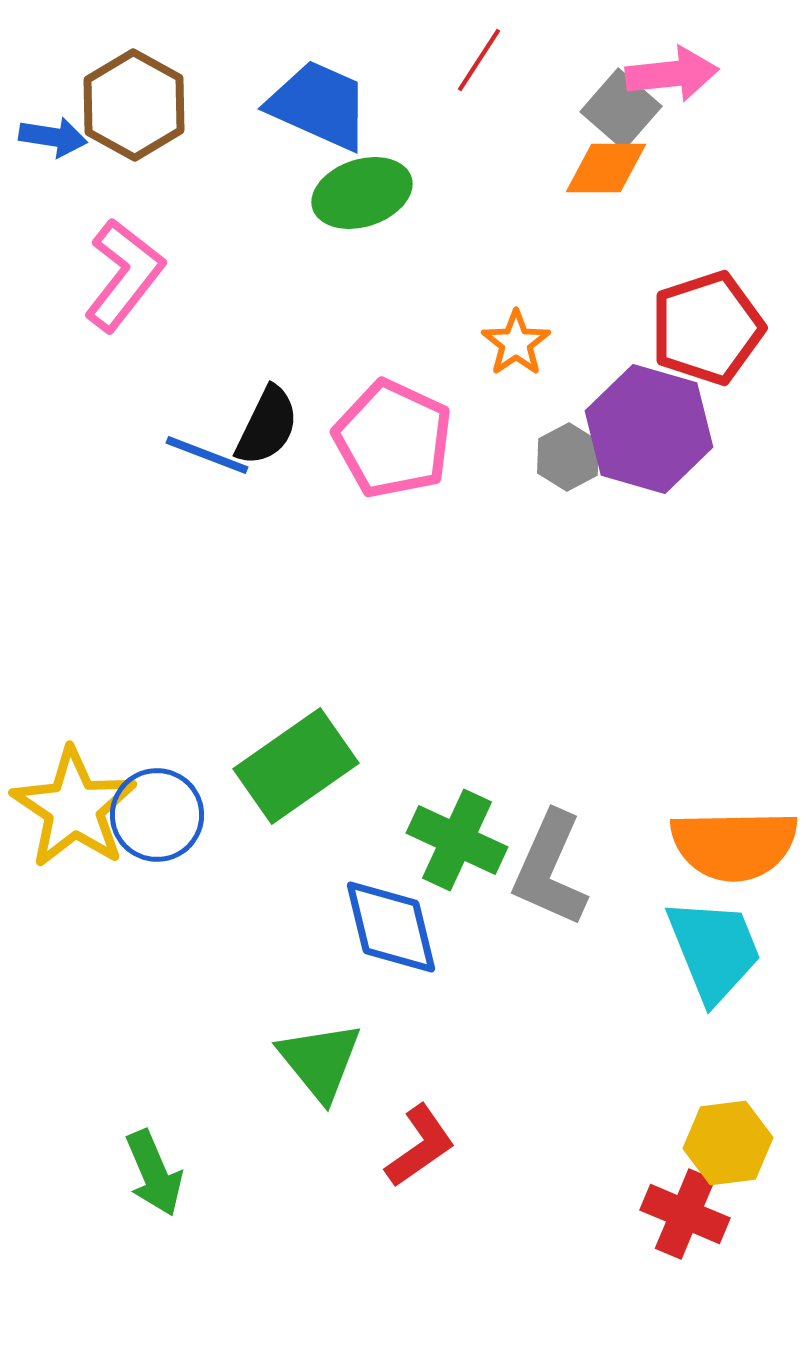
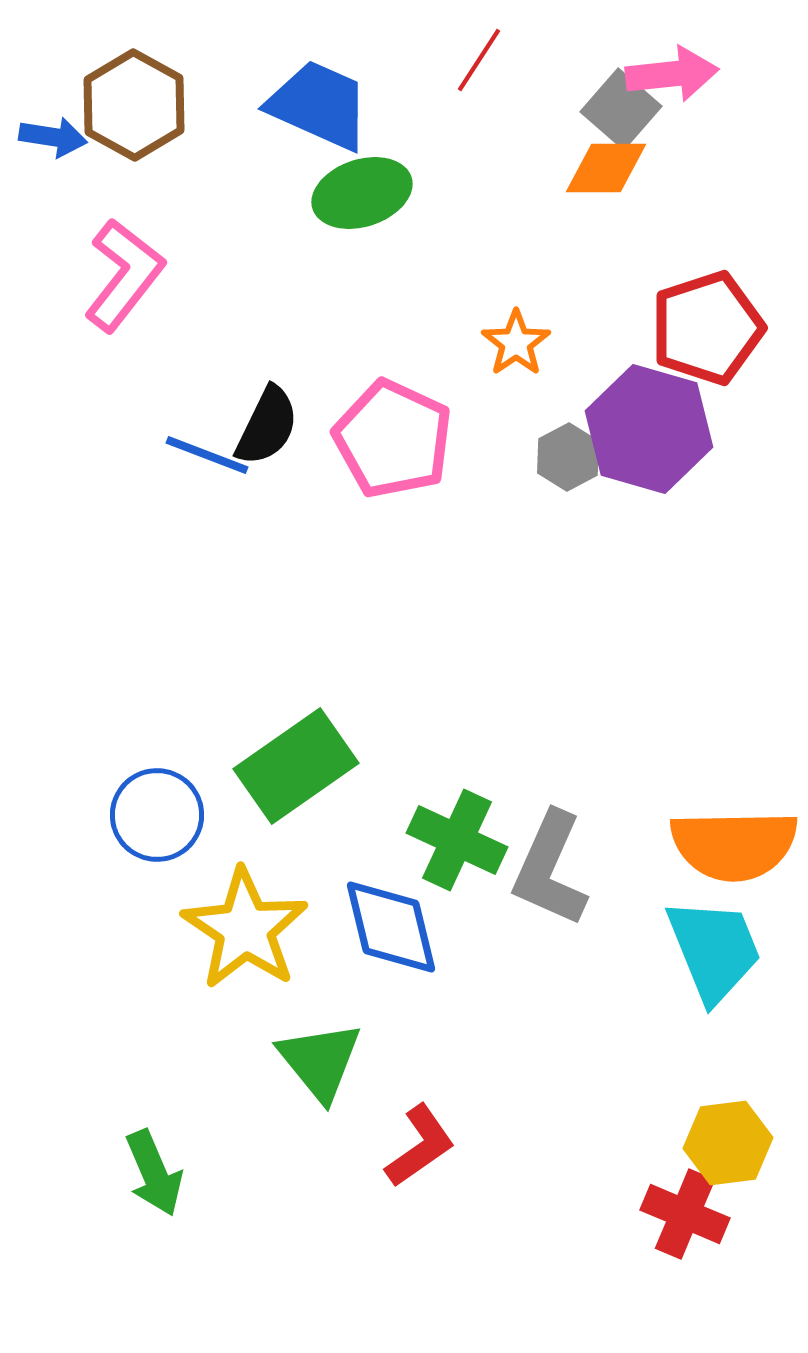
yellow star: moved 171 px right, 121 px down
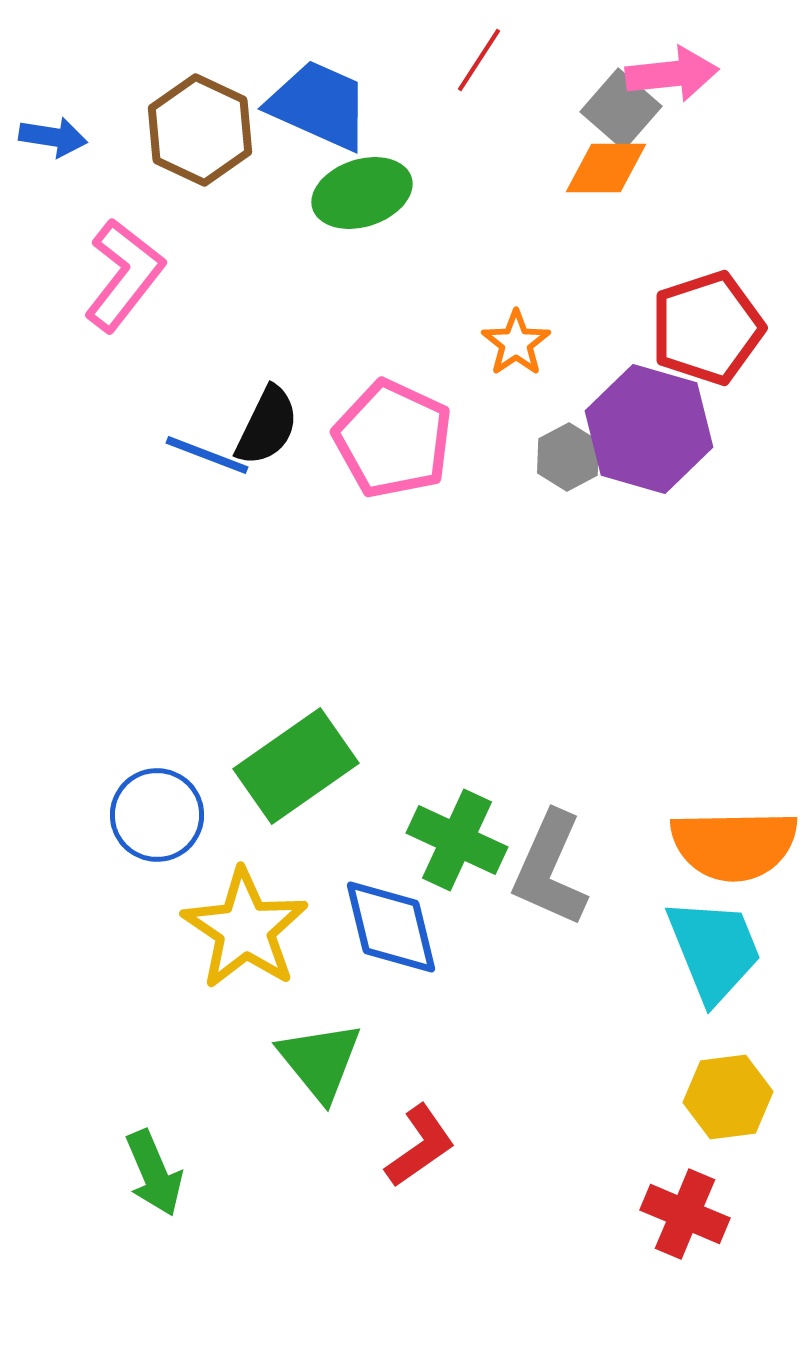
brown hexagon: moved 66 px right, 25 px down; rotated 4 degrees counterclockwise
yellow hexagon: moved 46 px up
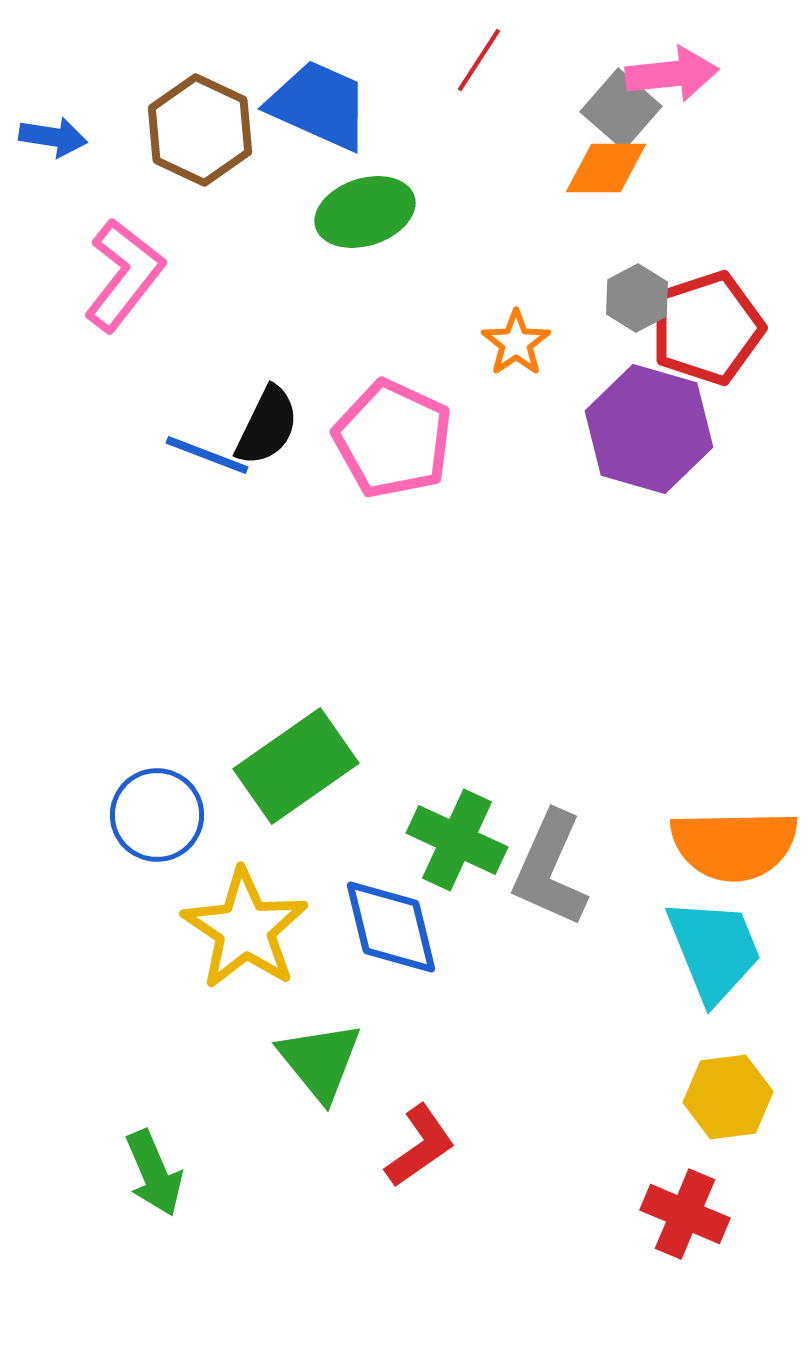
green ellipse: moved 3 px right, 19 px down
gray hexagon: moved 69 px right, 159 px up
